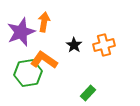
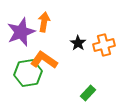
black star: moved 4 px right, 2 px up
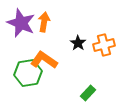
purple star: moved 9 px up; rotated 28 degrees counterclockwise
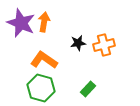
black star: rotated 28 degrees clockwise
green hexagon: moved 13 px right, 15 px down; rotated 24 degrees clockwise
green rectangle: moved 4 px up
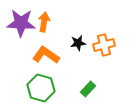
purple star: rotated 20 degrees counterclockwise
orange L-shape: moved 2 px right, 5 px up
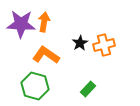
purple star: moved 1 px down
black star: moved 2 px right; rotated 21 degrees counterclockwise
green hexagon: moved 6 px left, 2 px up
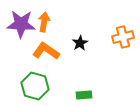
orange cross: moved 19 px right, 8 px up
orange L-shape: moved 4 px up
green rectangle: moved 4 px left, 6 px down; rotated 42 degrees clockwise
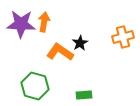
orange L-shape: moved 14 px right, 1 px down
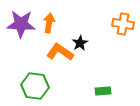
orange arrow: moved 5 px right, 1 px down
orange cross: moved 13 px up; rotated 25 degrees clockwise
green hexagon: rotated 8 degrees counterclockwise
green rectangle: moved 19 px right, 4 px up
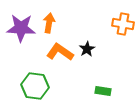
purple star: moved 4 px down
black star: moved 7 px right, 6 px down
green rectangle: rotated 14 degrees clockwise
